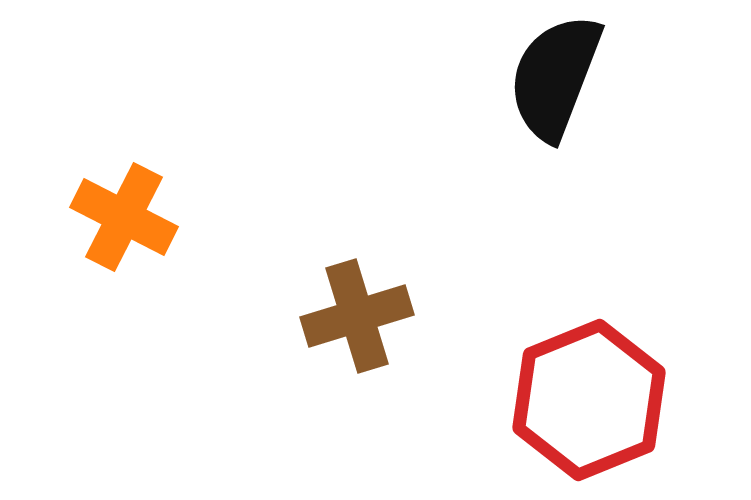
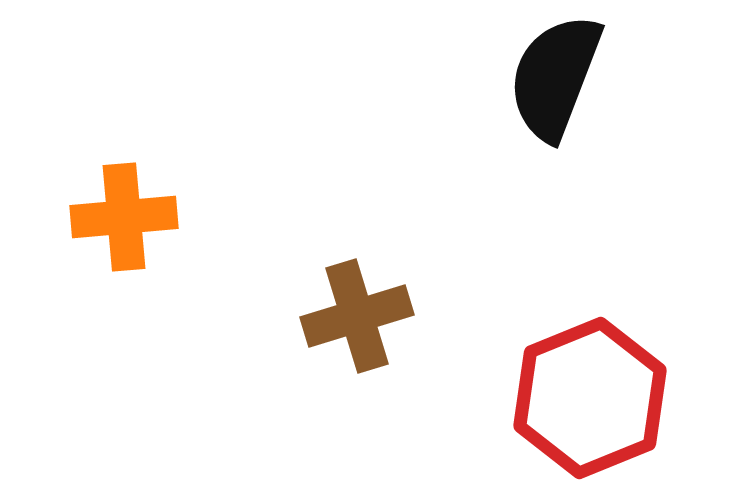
orange cross: rotated 32 degrees counterclockwise
red hexagon: moved 1 px right, 2 px up
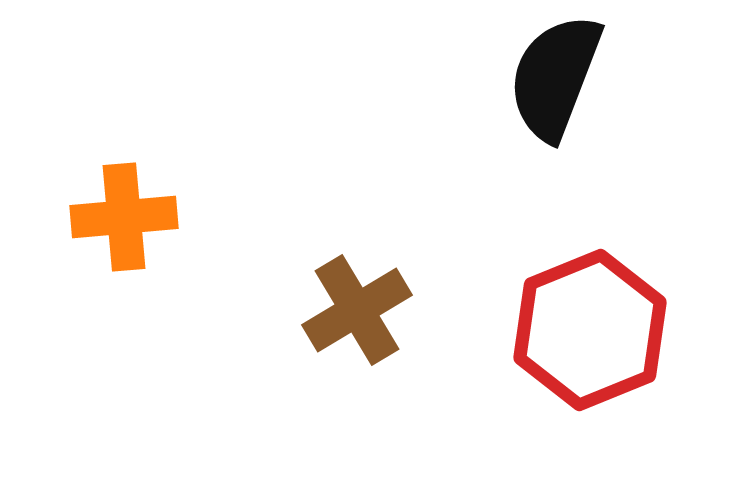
brown cross: moved 6 px up; rotated 14 degrees counterclockwise
red hexagon: moved 68 px up
